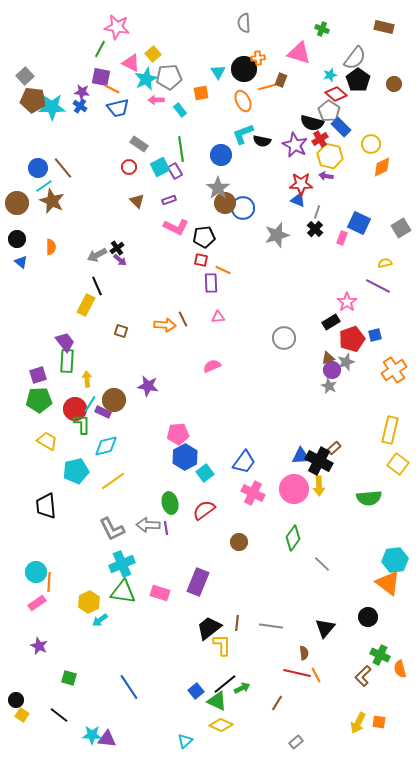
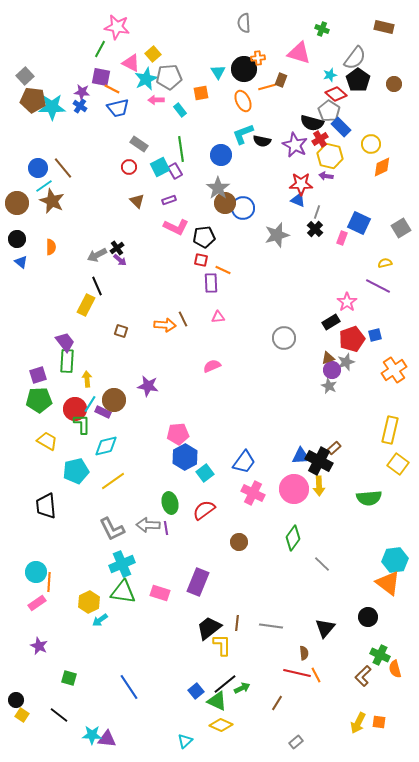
orange semicircle at (400, 669): moved 5 px left
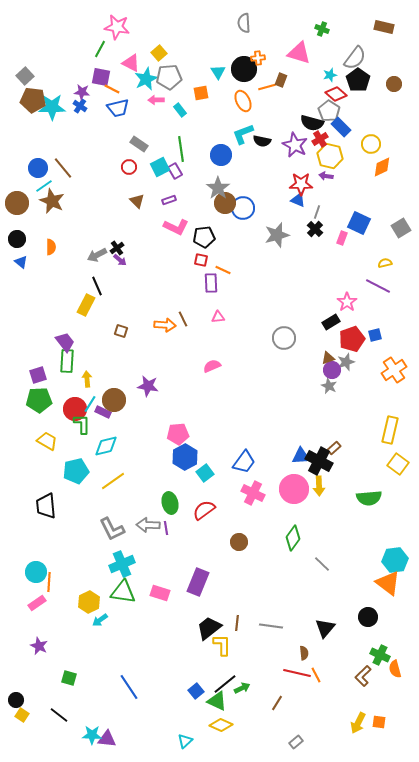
yellow square at (153, 54): moved 6 px right, 1 px up
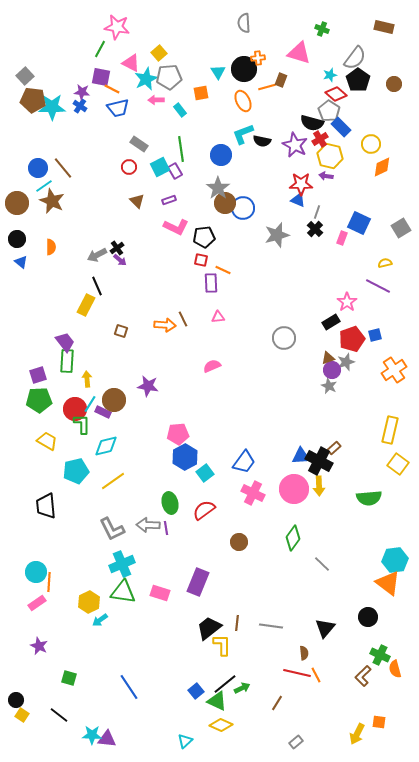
yellow arrow at (358, 723): moved 1 px left, 11 px down
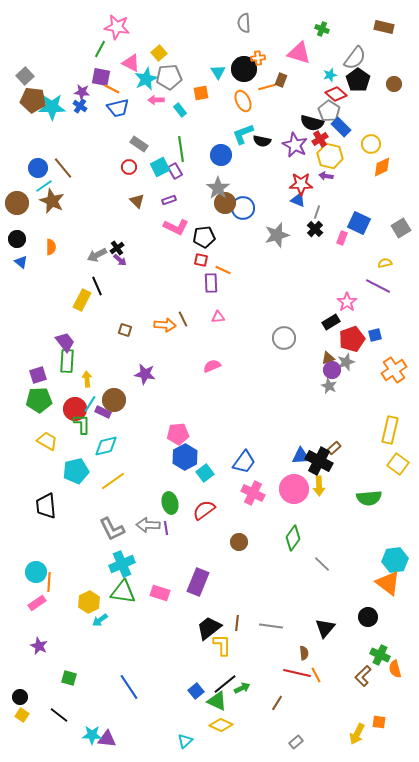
yellow rectangle at (86, 305): moved 4 px left, 5 px up
brown square at (121, 331): moved 4 px right, 1 px up
purple star at (148, 386): moved 3 px left, 12 px up
black circle at (16, 700): moved 4 px right, 3 px up
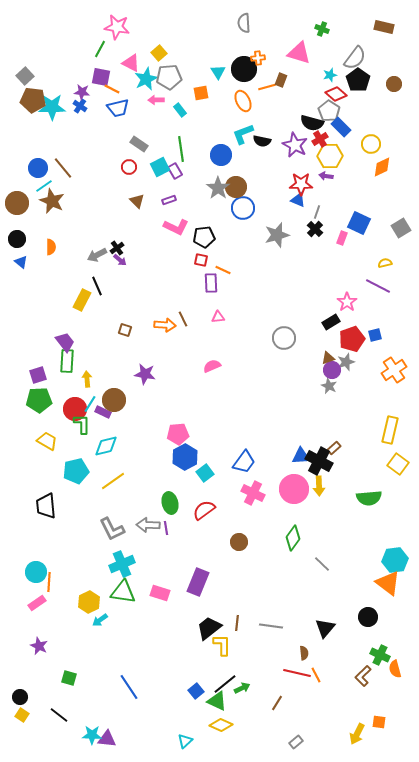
yellow hexagon at (330, 156): rotated 15 degrees counterclockwise
brown circle at (225, 203): moved 11 px right, 16 px up
